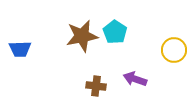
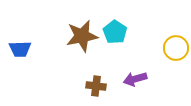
yellow circle: moved 2 px right, 2 px up
purple arrow: rotated 35 degrees counterclockwise
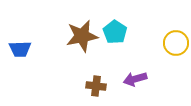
yellow circle: moved 5 px up
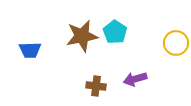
blue trapezoid: moved 10 px right, 1 px down
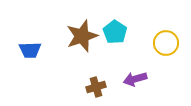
brown star: rotated 8 degrees counterclockwise
yellow circle: moved 10 px left
brown cross: moved 1 px down; rotated 24 degrees counterclockwise
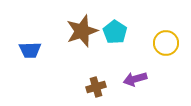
brown star: moved 5 px up
